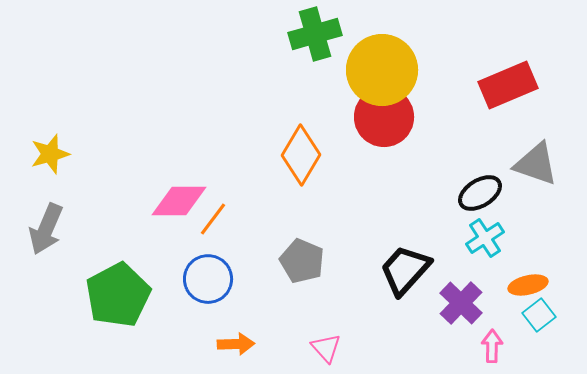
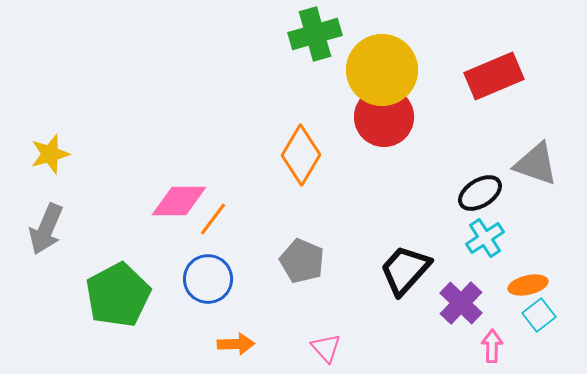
red rectangle: moved 14 px left, 9 px up
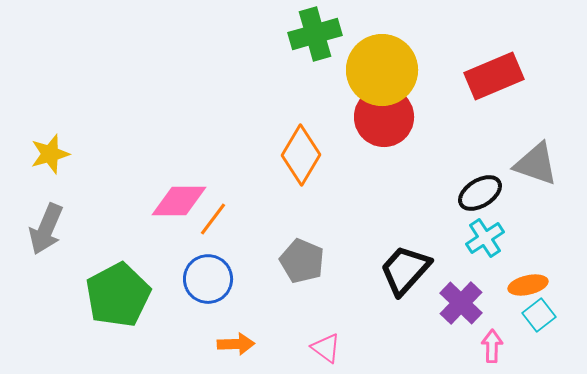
pink triangle: rotated 12 degrees counterclockwise
